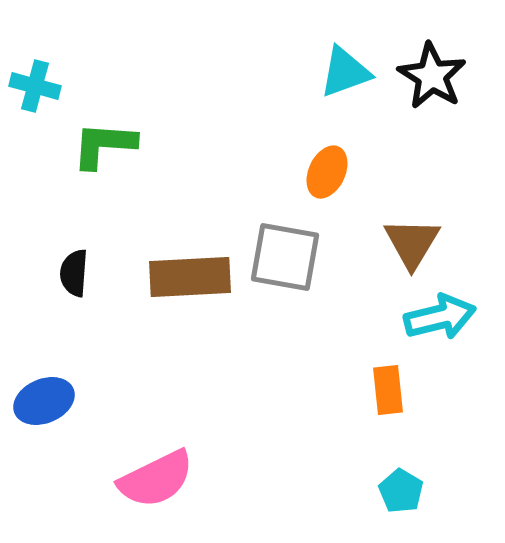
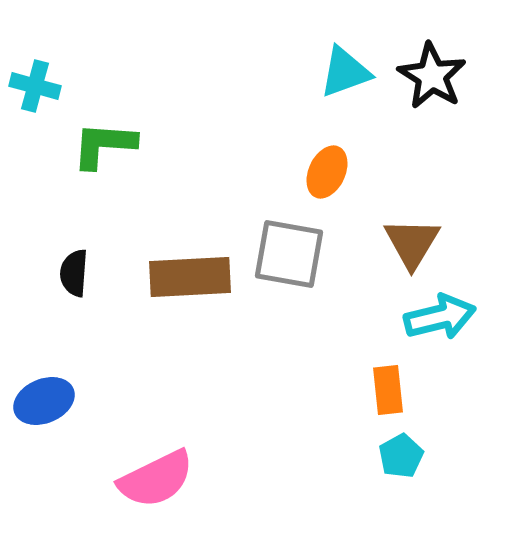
gray square: moved 4 px right, 3 px up
cyan pentagon: moved 35 px up; rotated 12 degrees clockwise
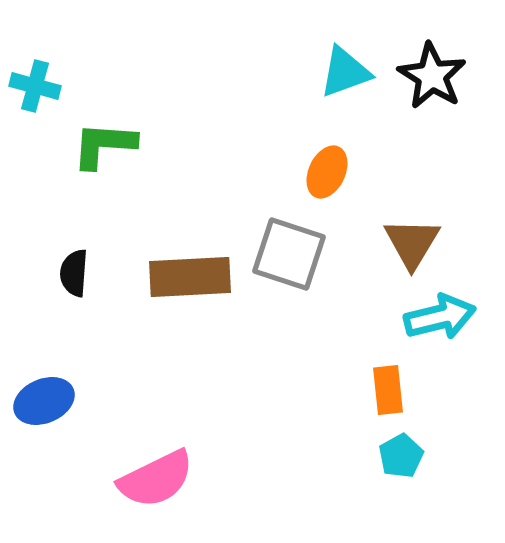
gray square: rotated 8 degrees clockwise
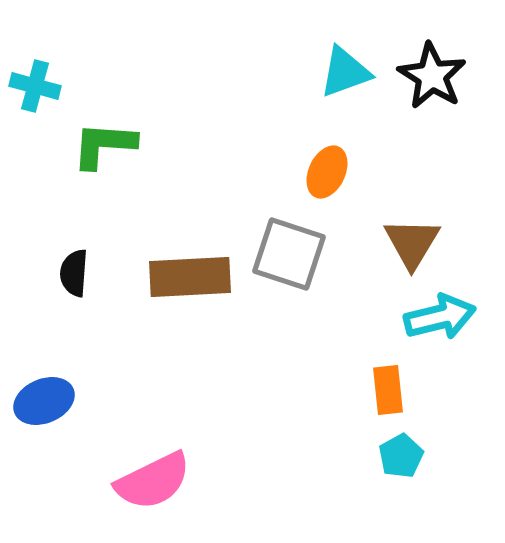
pink semicircle: moved 3 px left, 2 px down
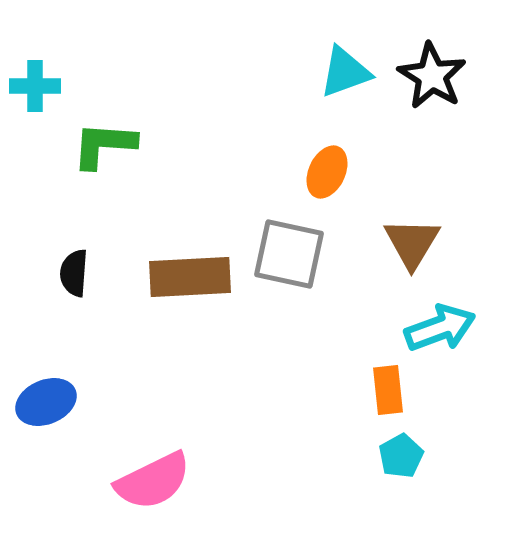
cyan cross: rotated 15 degrees counterclockwise
gray square: rotated 6 degrees counterclockwise
cyan arrow: moved 11 px down; rotated 6 degrees counterclockwise
blue ellipse: moved 2 px right, 1 px down
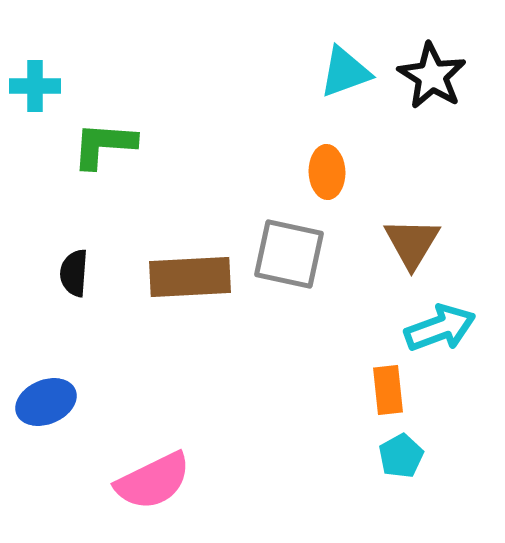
orange ellipse: rotated 27 degrees counterclockwise
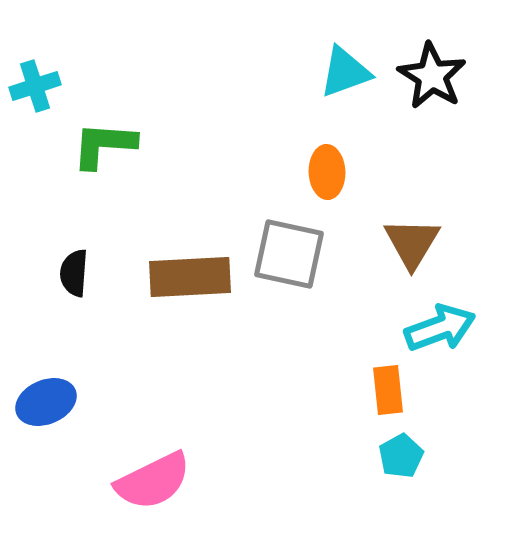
cyan cross: rotated 18 degrees counterclockwise
